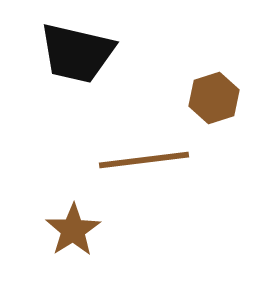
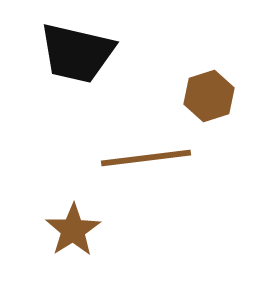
brown hexagon: moved 5 px left, 2 px up
brown line: moved 2 px right, 2 px up
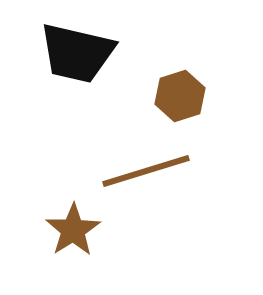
brown hexagon: moved 29 px left
brown line: moved 13 px down; rotated 10 degrees counterclockwise
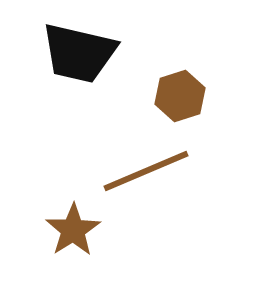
black trapezoid: moved 2 px right
brown line: rotated 6 degrees counterclockwise
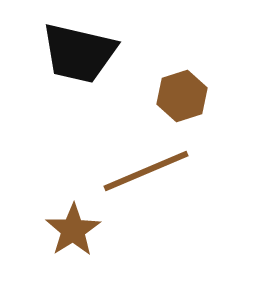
brown hexagon: moved 2 px right
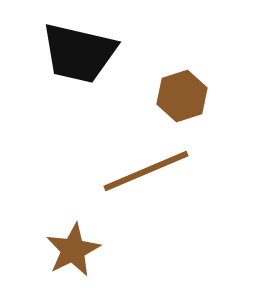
brown star: moved 20 px down; rotated 6 degrees clockwise
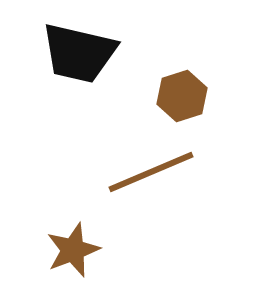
brown line: moved 5 px right, 1 px down
brown star: rotated 6 degrees clockwise
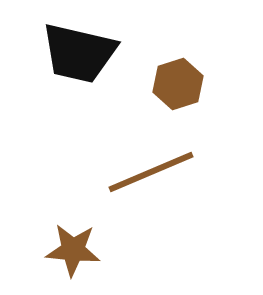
brown hexagon: moved 4 px left, 12 px up
brown star: rotated 26 degrees clockwise
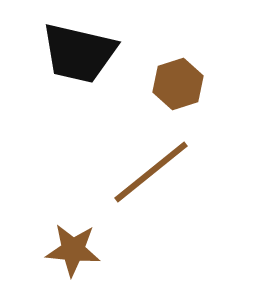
brown line: rotated 16 degrees counterclockwise
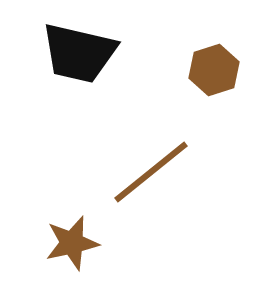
brown hexagon: moved 36 px right, 14 px up
brown star: moved 1 px left, 7 px up; rotated 18 degrees counterclockwise
